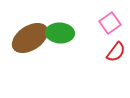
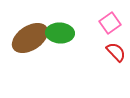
red semicircle: rotated 80 degrees counterclockwise
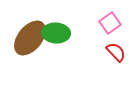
green ellipse: moved 4 px left
brown ellipse: rotated 18 degrees counterclockwise
